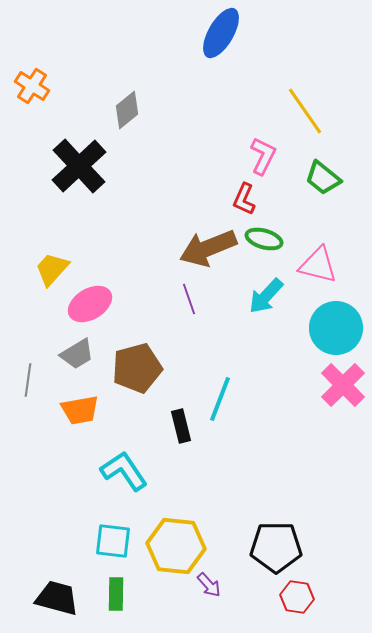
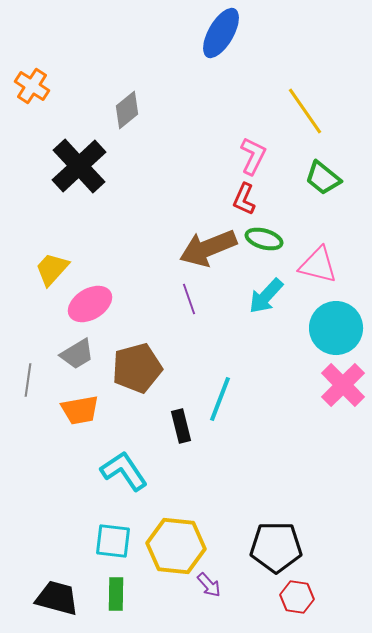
pink L-shape: moved 10 px left
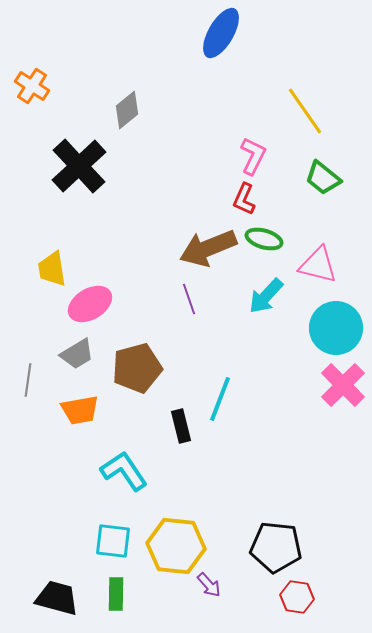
yellow trapezoid: rotated 51 degrees counterclockwise
black pentagon: rotated 6 degrees clockwise
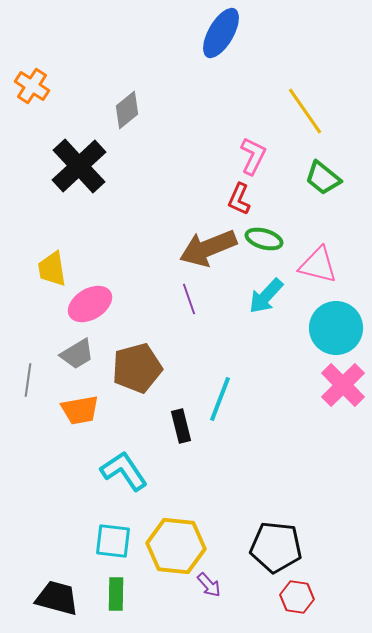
red L-shape: moved 5 px left
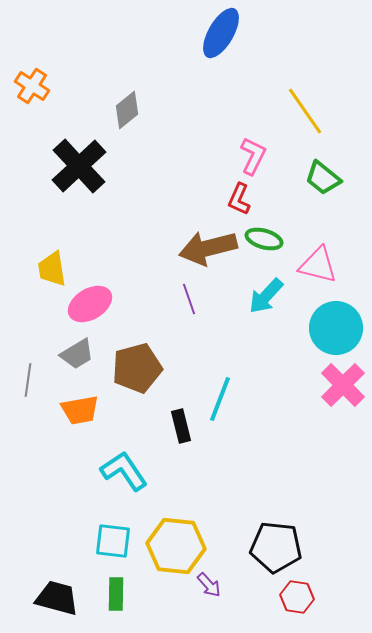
brown arrow: rotated 8 degrees clockwise
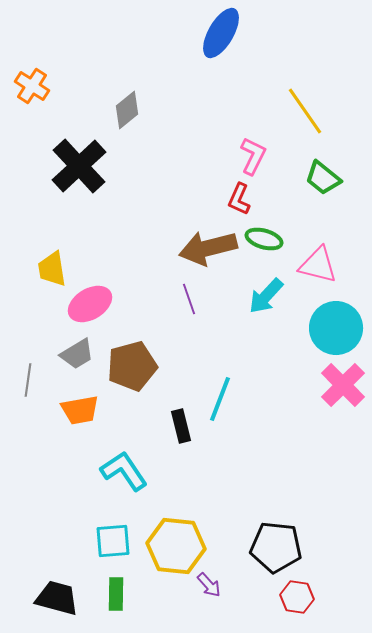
brown pentagon: moved 5 px left, 2 px up
cyan square: rotated 12 degrees counterclockwise
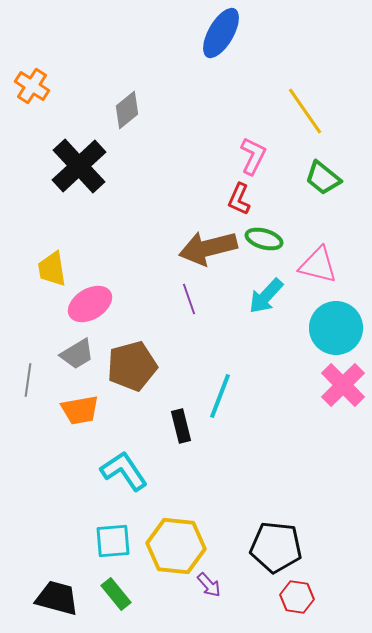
cyan line: moved 3 px up
green rectangle: rotated 40 degrees counterclockwise
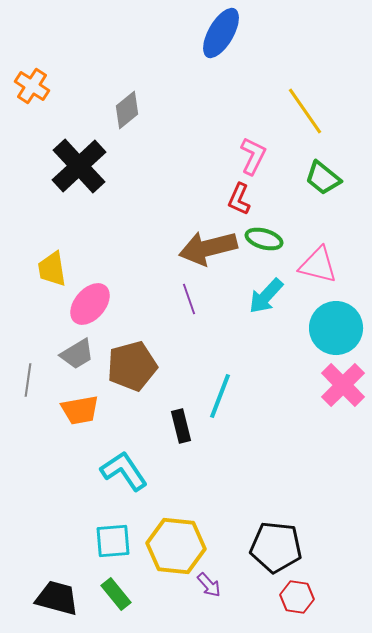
pink ellipse: rotated 18 degrees counterclockwise
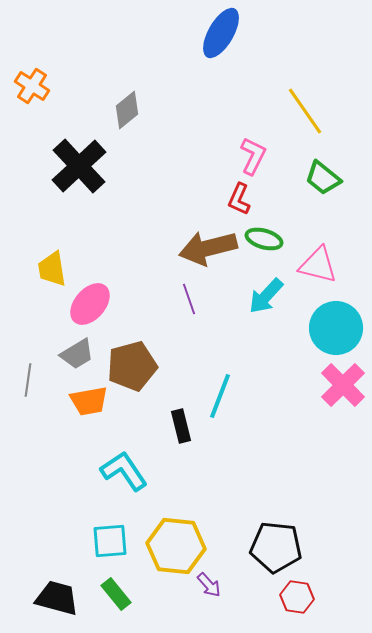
orange trapezoid: moved 9 px right, 9 px up
cyan square: moved 3 px left
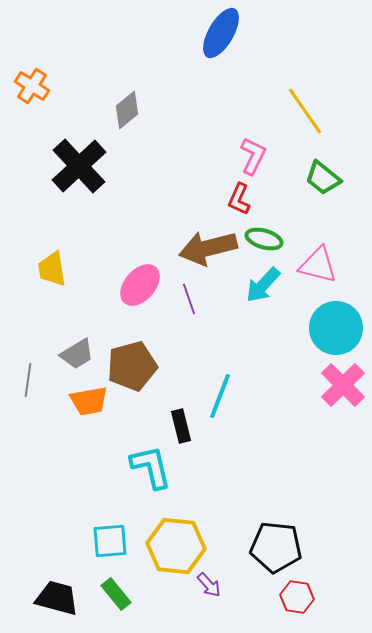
cyan arrow: moved 3 px left, 11 px up
pink ellipse: moved 50 px right, 19 px up
cyan L-shape: moved 27 px right, 4 px up; rotated 21 degrees clockwise
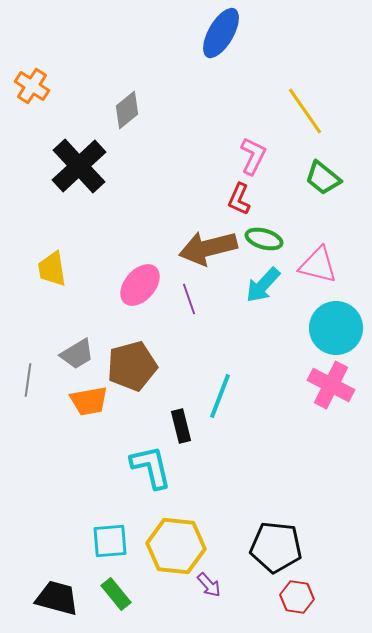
pink cross: moved 12 px left; rotated 18 degrees counterclockwise
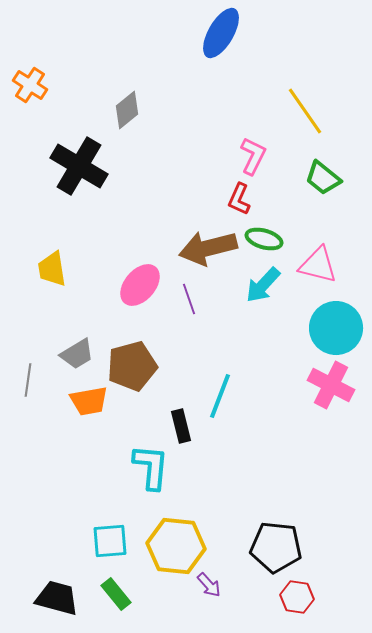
orange cross: moved 2 px left, 1 px up
black cross: rotated 16 degrees counterclockwise
cyan L-shape: rotated 18 degrees clockwise
